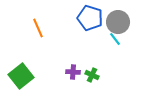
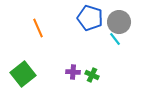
gray circle: moved 1 px right
green square: moved 2 px right, 2 px up
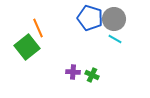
gray circle: moved 5 px left, 3 px up
cyan line: rotated 24 degrees counterclockwise
green square: moved 4 px right, 27 px up
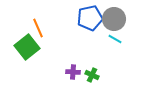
blue pentagon: rotated 30 degrees counterclockwise
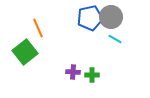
gray circle: moved 3 px left, 2 px up
green square: moved 2 px left, 5 px down
green cross: rotated 24 degrees counterclockwise
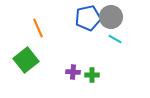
blue pentagon: moved 2 px left
green square: moved 1 px right, 8 px down
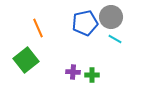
blue pentagon: moved 3 px left, 5 px down
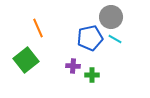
blue pentagon: moved 5 px right, 15 px down
purple cross: moved 6 px up
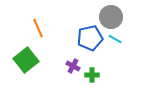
purple cross: rotated 24 degrees clockwise
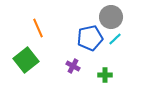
cyan line: rotated 72 degrees counterclockwise
green cross: moved 13 px right
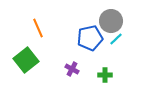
gray circle: moved 4 px down
cyan line: moved 1 px right
purple cross: moved 1 px left, 3 px down
